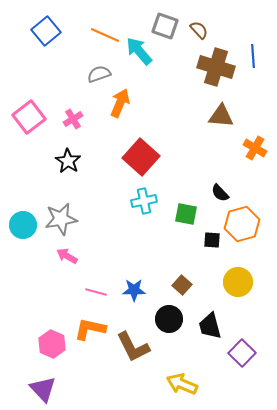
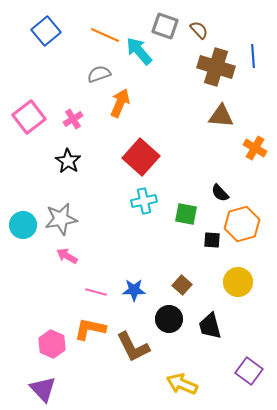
purple square: moved 7 px right, 18 px down; rotated 8 degrees counterclockwise
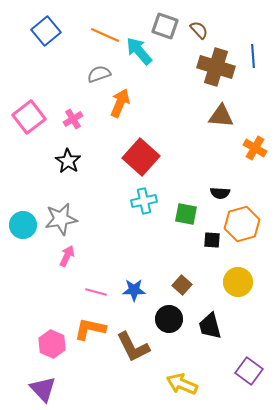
black semicircle: rotated 42 degrees counterclockwise
pink arrow: rotated 85 degrees clockwise
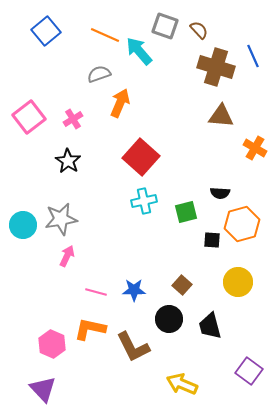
blue line: rotated 20 degrees counterclockwise
green square: moved 2 px up; rotated 25 degrees counterclockwise
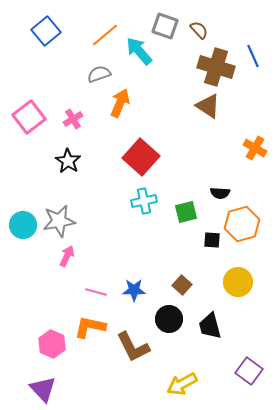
orange line: rotated 64 degrees counterclockwise
brown triangle: moved 13 px left, 10 px up; rotated 28 degrees clockwise
gray star: moved 2 px left, 2 px down
orange L-shape: moved 2 px up
yellow arrow: rotated 52 degrees counterclockwise
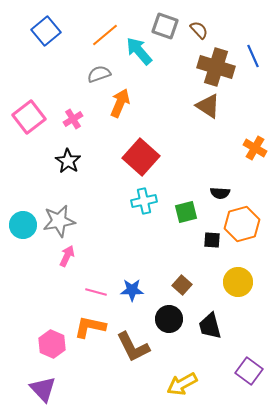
blue star: moved 2 px left
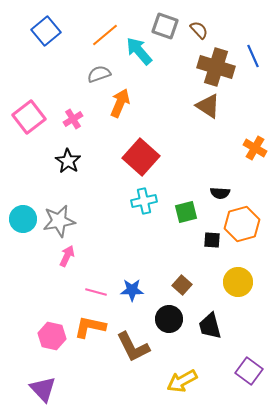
cyan circle: moved 6 px up
pink hexagon: moved 8 px up; rotated 12 degrees counterclockwise
yellow arrow: moved 3 px up
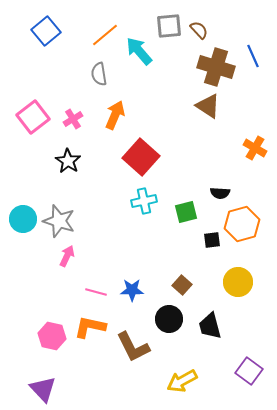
gray square: moved 4 px right; rotated 24 degrees counterclockwise
gray semicircle: rotated 80 degrees counterclockwise
orange arrow: moved 5 px left, 12 px down
pink square: moved 4 px right
gray star: rotated 28 degrees clockwise
black square: rotated 12 degrees counterclockwise
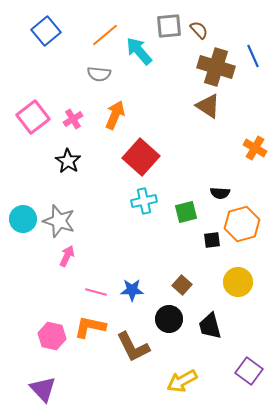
gray semicircle: rotated 75 degrees counterclockwise
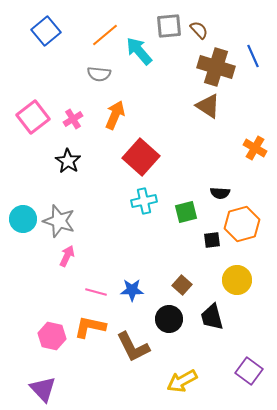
yellow circle: moved 1 px left, 2 px up
black trapezoid: moved 2 px right, 9 px up
